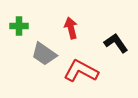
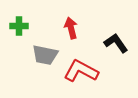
gray trapezoid: moved 1 px right, 1 px down; rotated 24 degrees counterclockwise
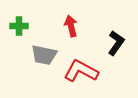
red arrow: moved 2 px up
black L-shape: rotated 70 degrees clockwise
gray trapezoid: moved 1 px left
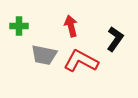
black L-shape: moved 1 px left, 4 px up
red L-shape: moved 10 px up
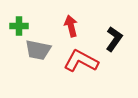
black L-shape: moved 1 px left
gray trapezoid: moved 6 px left, 5 px up
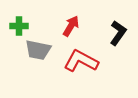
red arrow: rotated 45 degrees clockwise
black L-shape: moved 4 px right, 6 px up
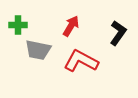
green cross: moved 1 px left, 1 px up
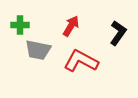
green cross: moved 2 px right
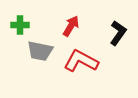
gray trapezoid: moved 2 px right, 1 px down
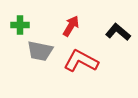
black L-shape: moved 1 px up; rotated 85 degrees counterclockwise
